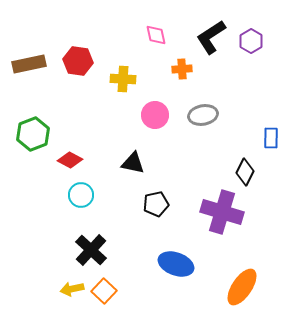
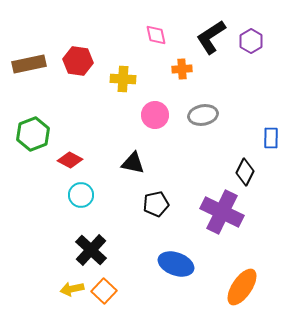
purple cross: rotated 9 degrees clockwise
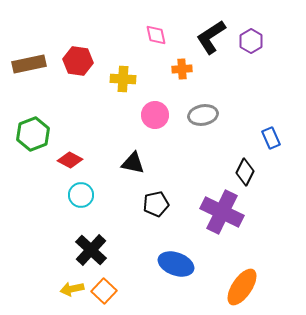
blue rectangle: rotated 25 degrees counterclockwise
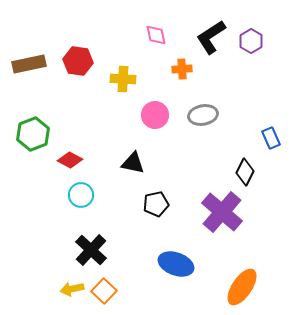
purple cross: rotated 15 degrees clockwise
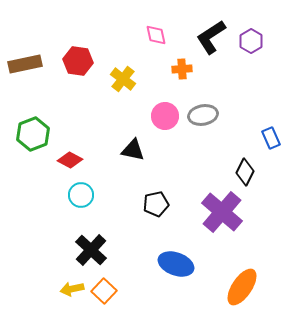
brown rectangle: moved 4 px left
yellow cross: rotated 35 degrees clockwise
pink circle: moved 10 px right, 1 px down
black triangle: moved 13 px up
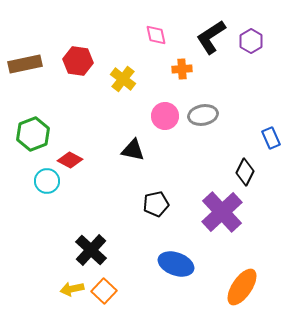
cyan circle: moved 34 px left, 14 px up
purple cross: rotated 6 degrees clockwise
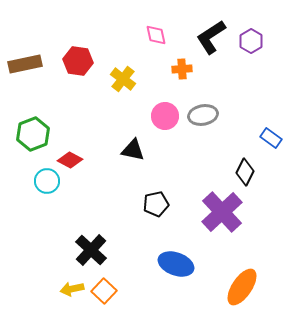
blue rectangle: rotated 30 degrees counterclockwise
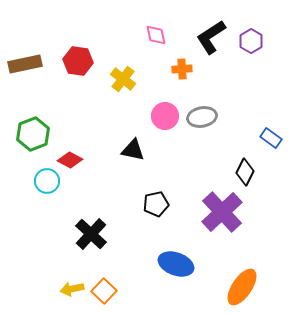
gray ellipse: moved 1 px left, 2 px down
black cross: moved 16 px up
